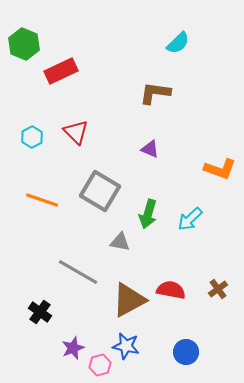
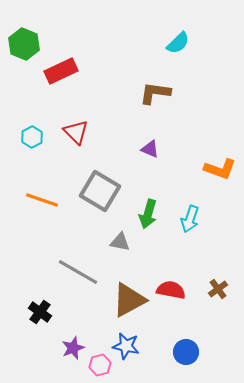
cyan arrow: rotated 28 degrees counterclockwise
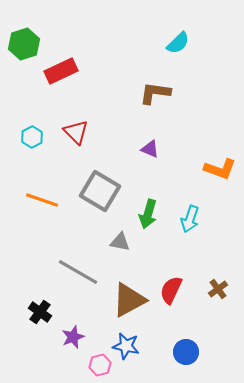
green hexagon: rotated 20 degrees clockwise
red semicircle: rotated 76 degrees counterclockwise
purple star: moved 11 px up
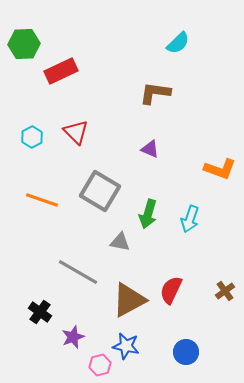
green hexagon: rotated 16 degrees clockwise
brown cross: moved 7 px right, 2 px down
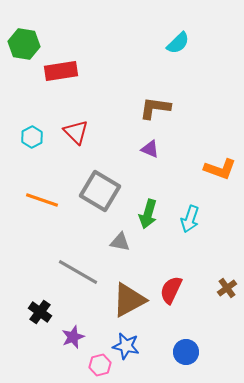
green hexagon: rotated 12 degrees clockwise
red rectangle: rotated 16 degrees clockwise
brown L-shape: moved 15 px down
brown cross: moved 2 px right, 3 px up
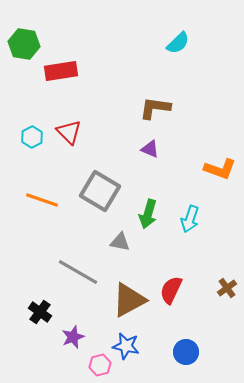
red triangle: moved 7 px left
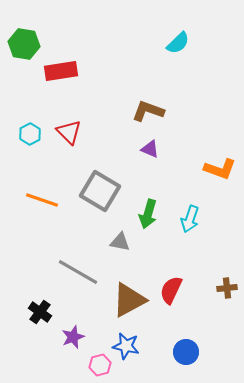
brown L-shape: moved 7 px left, 3 px down; rotated 12 degrees clockwise
cyan hexagon: moved 2 px left, 3 px up
brown cross: rotated 30 degrees clockwise
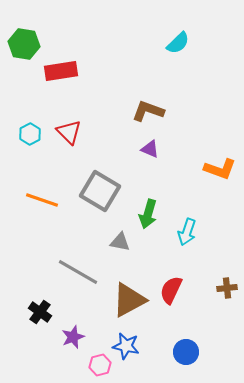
cyan arrow: moved 3 px left, 13 px down
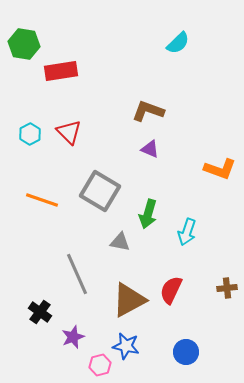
gray line: moved 1 px left, 2 px down; rotated 36 degrees clockwise
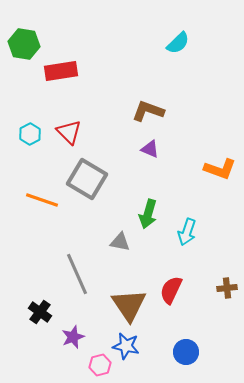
gray square: moved 13 px left, 12 px up
brown triangle: moved 5 px down; rotated 36 degrees counterclockwise
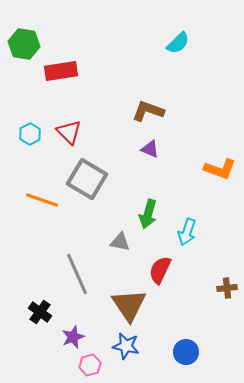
red semicircle: moved 11 px left, 20 px up
pink hexagon: moved 10 px left
